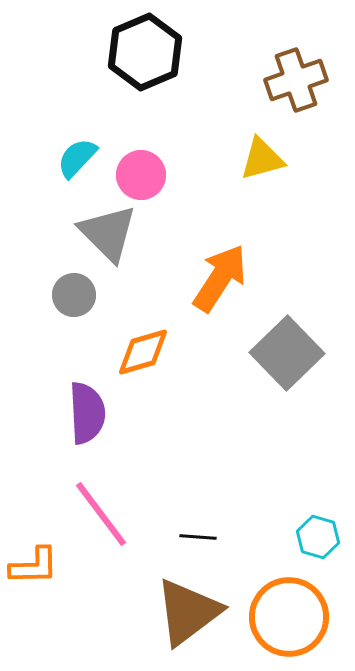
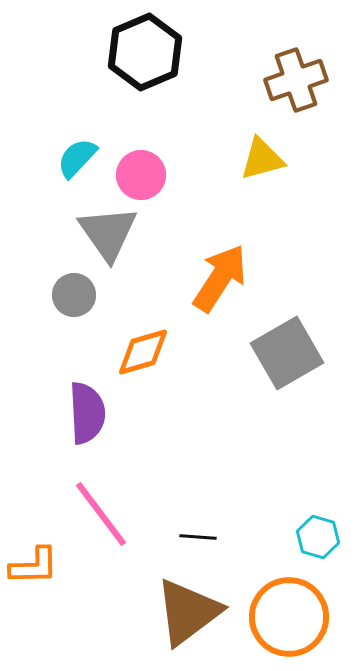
gray triangle: rotated 10 degrees clockwise
gray square: rotated 14 degrees clockwise
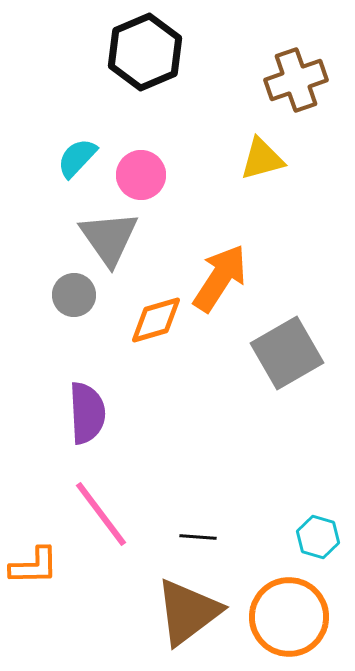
gray triangle: moved 1 px right, 5 px down
orange diamond: moved 13 px right, 32 px up
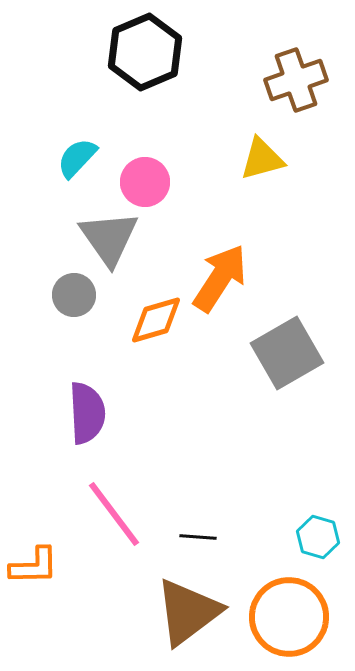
pink circle: moved 4 px right, 7 px down
pink line: moved 13 px right
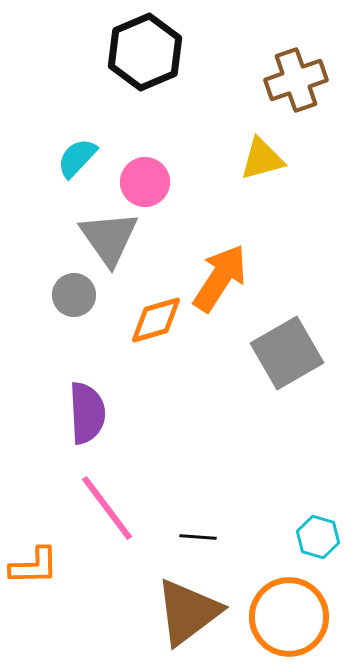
pink line: moved 7 px left, 6 px up
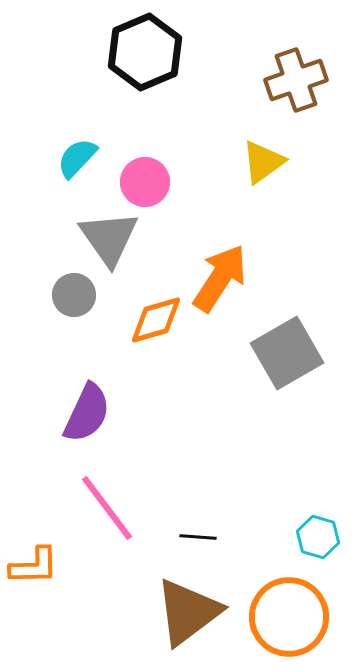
yellow triangle: moved 1 px right, 3 px down; rotated 21 degrees counterclockwise
purple semicircle: rotated 28 degrees clockwise
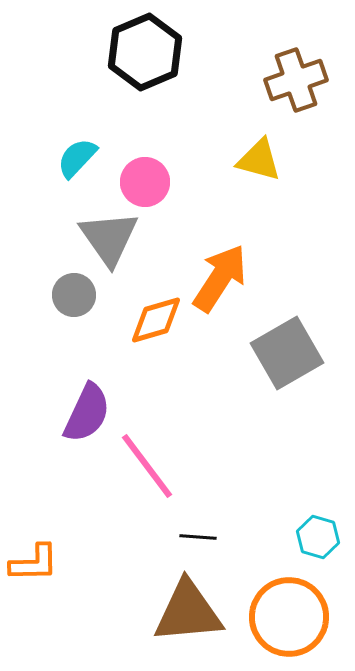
yellow triangle: moved 4 px left, 2 px up; rotated 51 degrees clockwise
pink line: moved 40 px right, 42 px up
orange L-shape: moved 3 px up
brown triangle: rotated 32 degrees clockwise
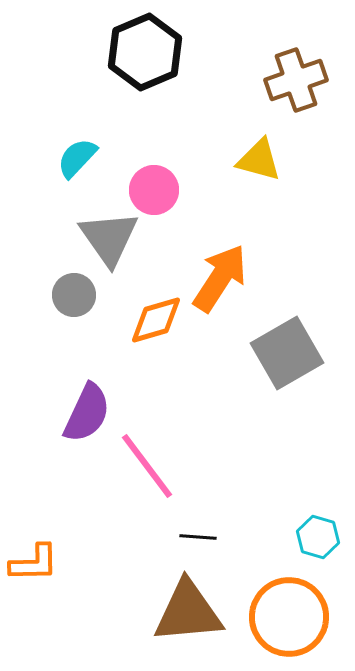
pink circle: moved 9 px right, 8 px down
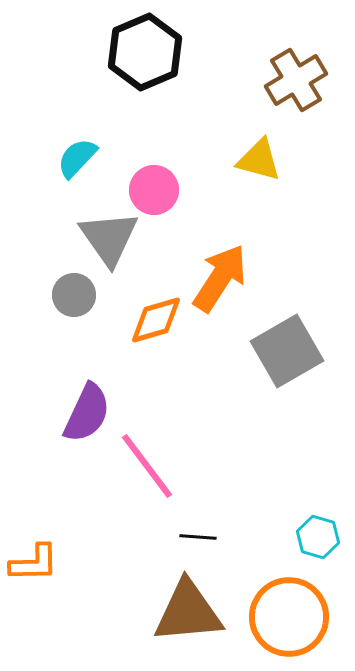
brown cross: rotated 12 degrees counterclockwise
gray square: moved 2 px up
